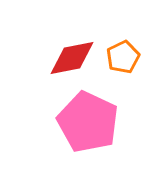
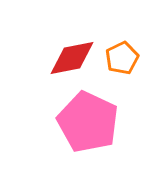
orange pentagon: moved 1 px left, 1 px down
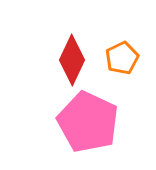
red diamond: moved 2 px down; rotated 54 degrees counterclockwise
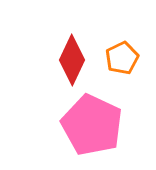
pink pentagon: moved 4 px right, 3 px down
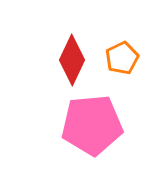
pink pentagon: rotated 30 degrees counterclockwise
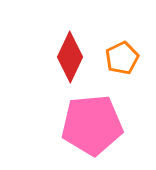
red diamond: moved 2 px left, 3 px up
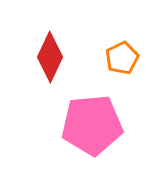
red diamond: moved 20 px left
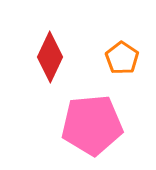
orange pentagon: rotated 12 degrees counterclockwise
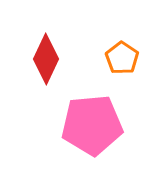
red diamond: moved 4 px left, 2 px down
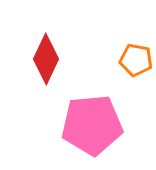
orange pentagon: moved 14 px right, 2 px down; rotated 24 degrees counterclockwise
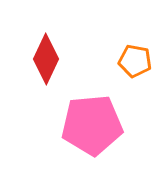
orange pentagon: moved 1 px left, 1 px down
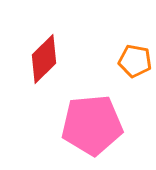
red diamond: moved 2 px left; rotated 21 degrees clockwise
